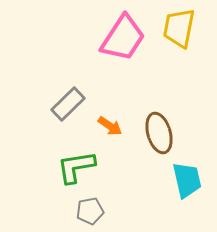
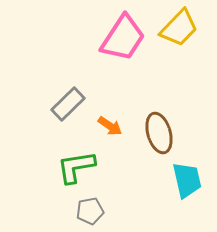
yellow trapezoid: rotated 147 degrees counterclockwise
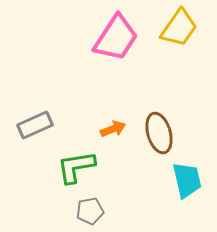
yellow trapezoid: rotated 9 degrees counterclockwise
pink trapezoid: moved 7 px left
gray rectangle: moved 33 px left, 21 px down; rotated 20 degrees clockwise
orange arrow: moved 3 px right, 3 px down; rotated 55 degrees counterclockwise
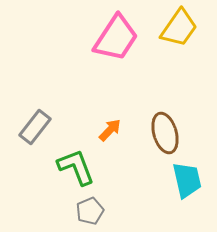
gray rectangle: moved 2 px down; rotated 28 degrees counterclockwise
orange arrow: moved 3 px left, 1 px down; rotated 25 degrees counterclockwise
brown ellipse: moved 6 px right
green L-shape: rotated 78 degrees clockwise
gray pentagon: rotated 12 degrees counterclockwise
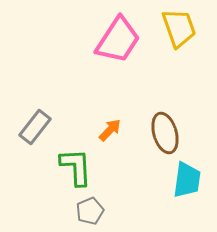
yellow trapezoid: rotated 54 degrees counterclockwise
pink trapezoid: moved 2 px right, 2 px down
green L-shape: rotated 18 degrees clockwise
cyan trapezoid: rotated 21 degrees clockwise
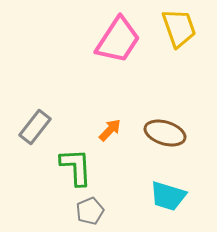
brown ellipse: rotated 57 degrees counterclockwise
cyan trapezoid: moved 19 px left, 16 px down; rotated 99 degrees clockwise
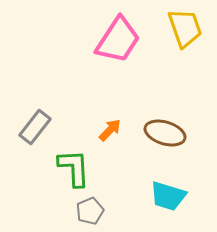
yellow trapezoid: moved 6 px right
green L-shape: moved 2 px left, 1 px down
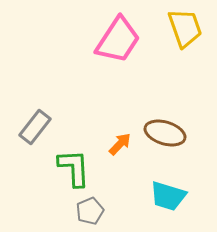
orange arrow: moved 10 px right, 14 px down
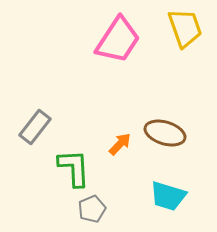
gray pentagon: moved 2 px right, 2 px up
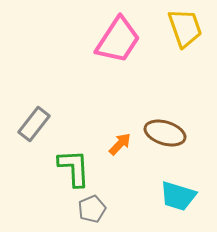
gray rectangle: moved 1 px left, 3 px up
cyan trapezoid: moved 10 px right
